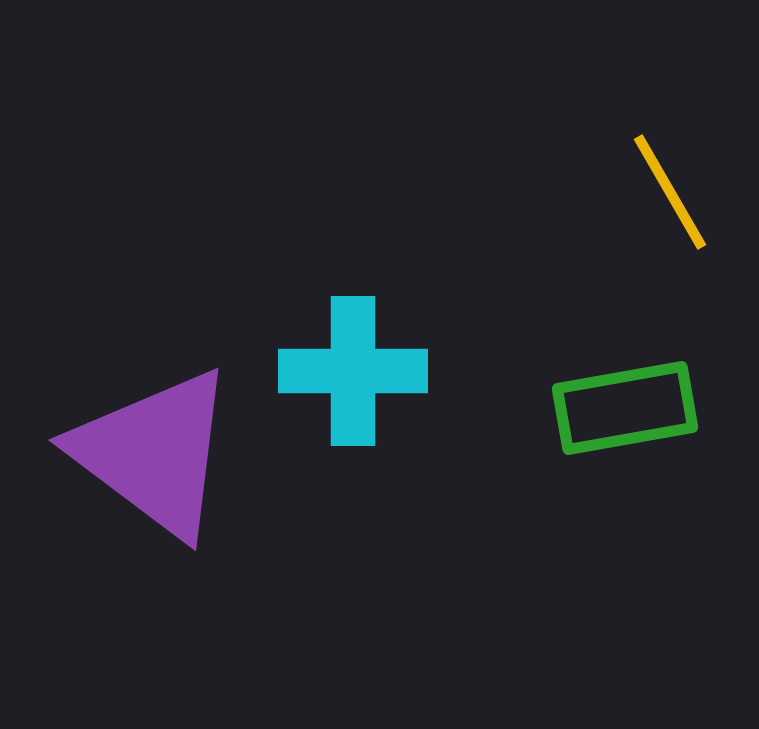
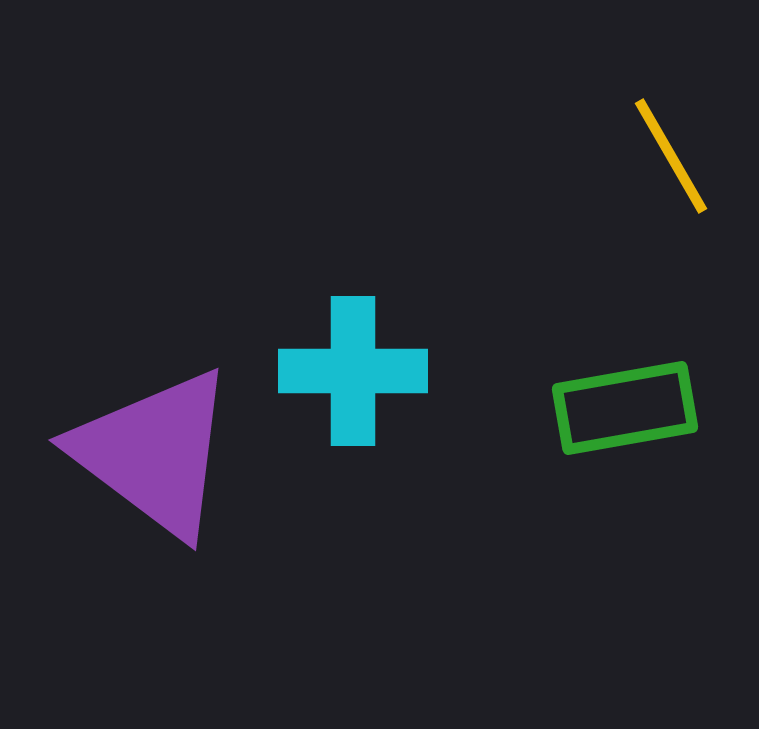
yellow line: moved 1 px right, 36 px up
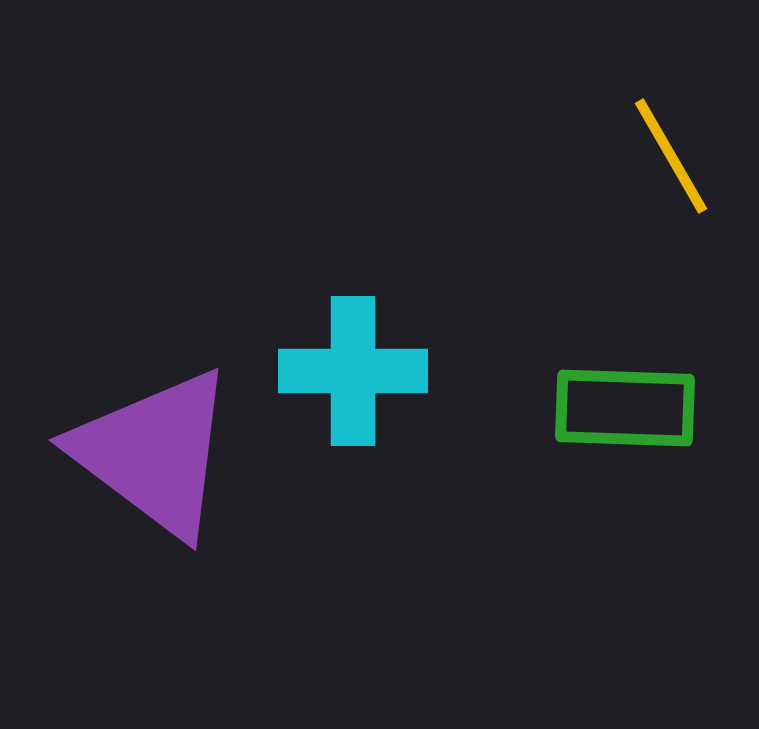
green rectangle: rotated 12 degrees clockwise
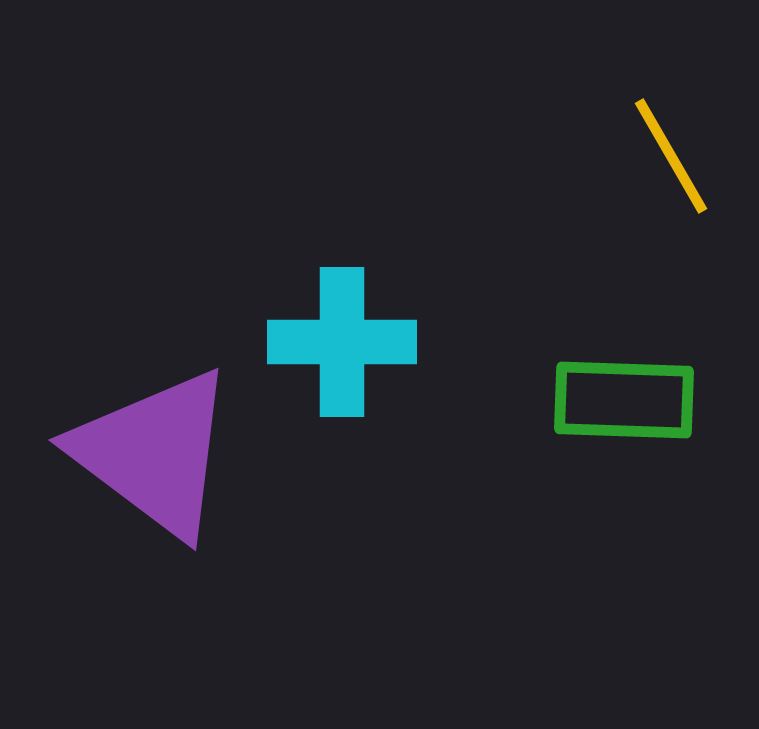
cyan cross: moved 11 px left, 29 px up
green rectangle: moved 1 px left, 8 px up
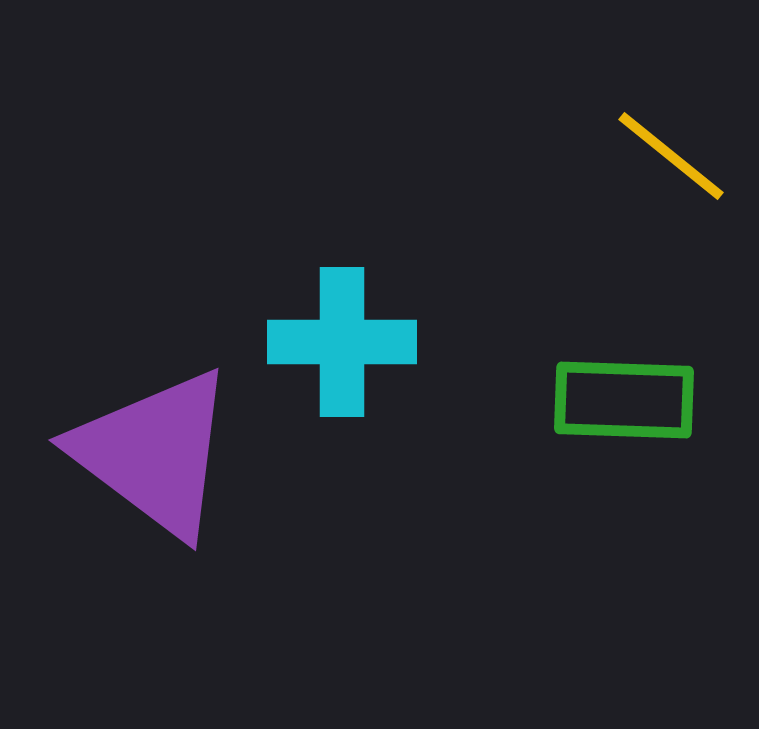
yellow line: rotated 21 degrees counterclockwise
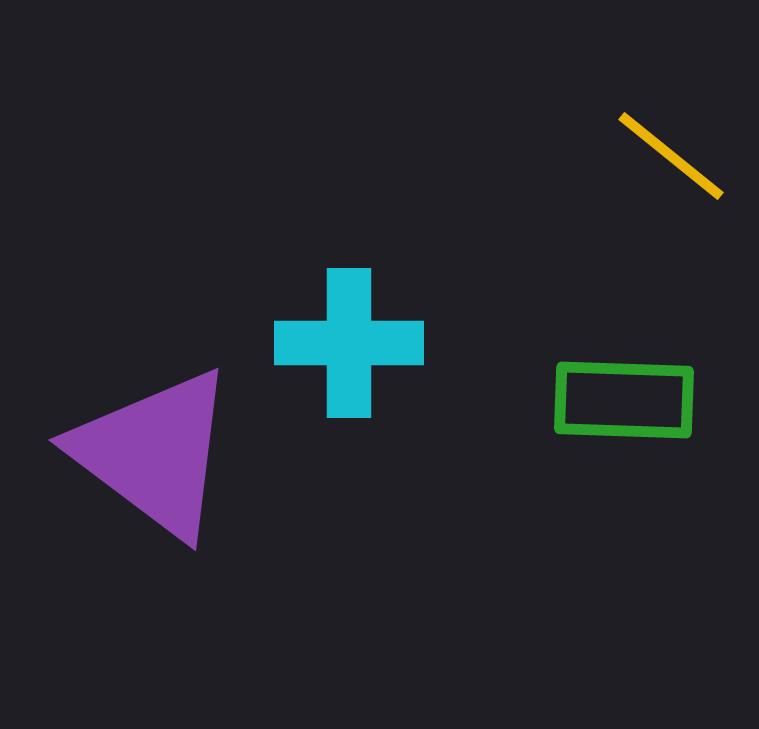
cyan cross: moved 7 px right, 1 px down
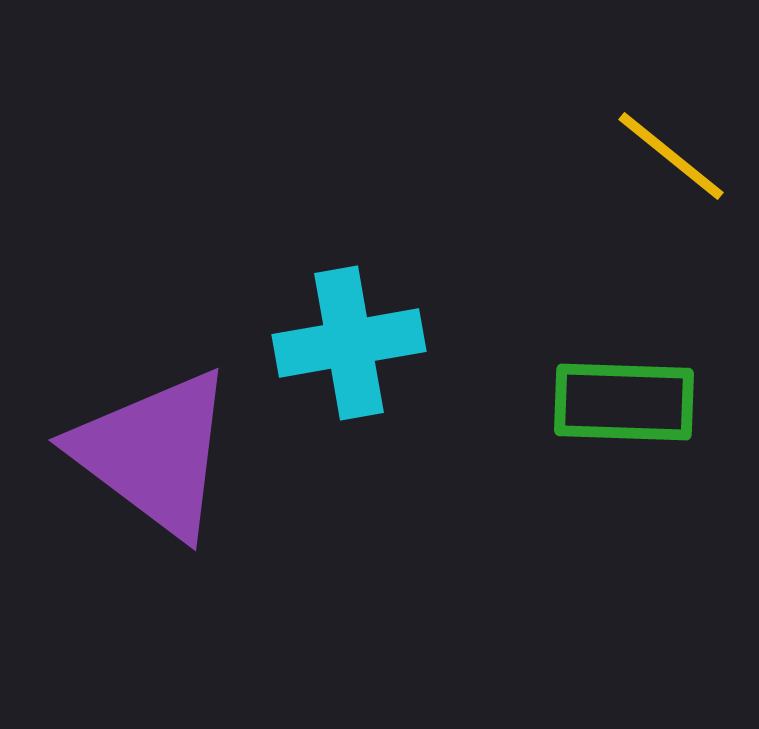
cyan cross: rotated 10 degrees counterclockwise
green rectangle: moved 2 px down
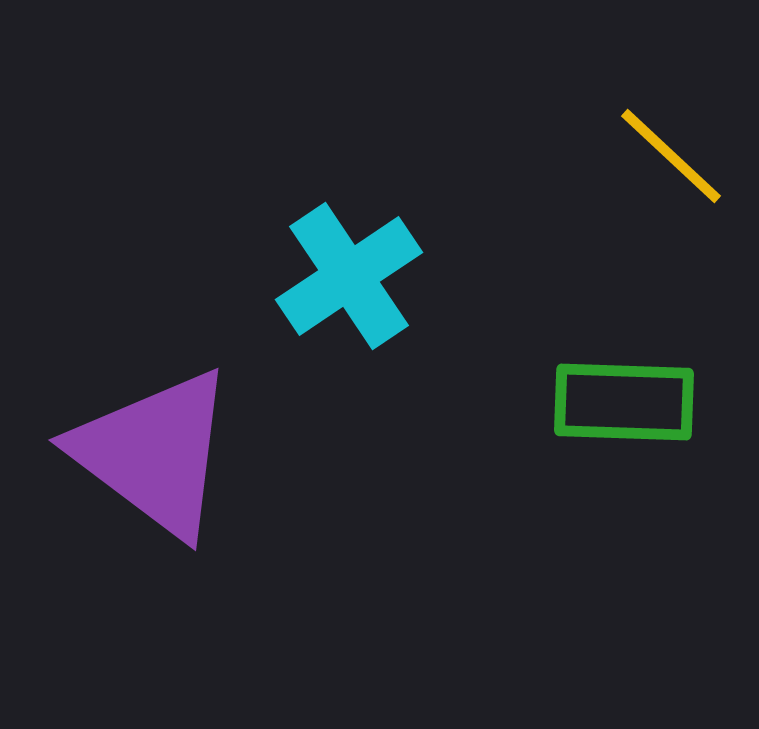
yellow line: rotated 4 degrees clockwise
cyan cross: moved 67 px up; rotated 24 degrees counterclockwise
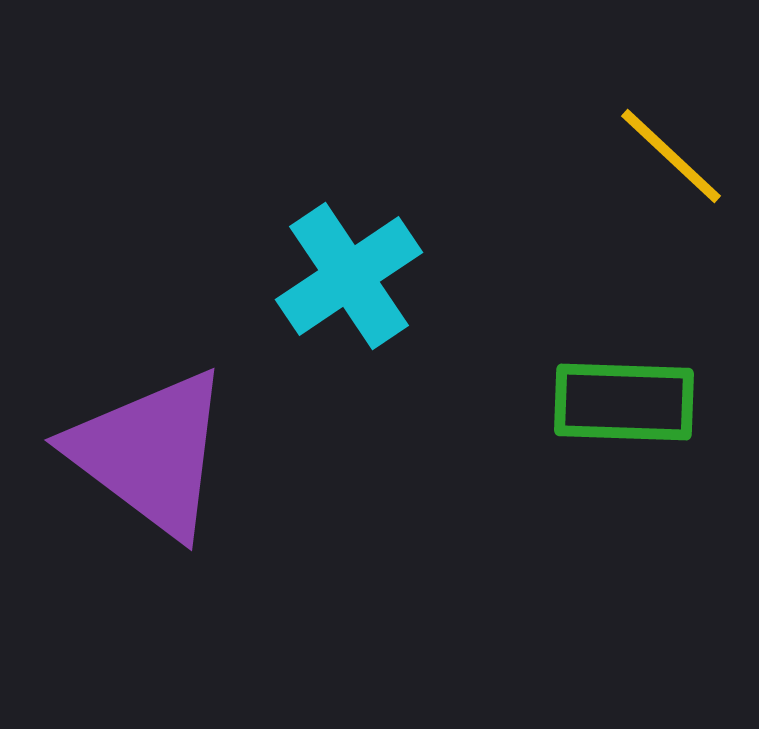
purple triangle: moved 4 px left
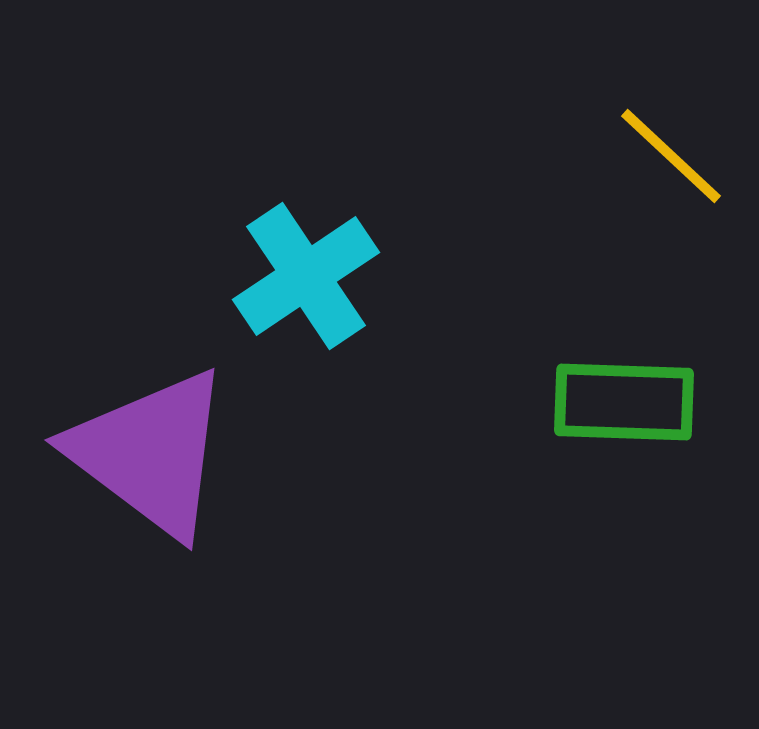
cyan cross: moved 43 px left
